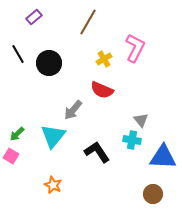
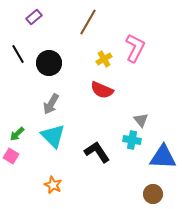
gray arrow: moved 22 px left, 6 px up; rotated 10 degrees counterclockwise
cyan triangle: rotated 24 degrees counterclockwise
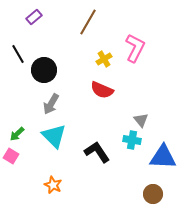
black circle: moved 5 px left, 7 px down
cyan triangle: moved 1 px right
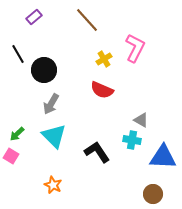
brown line: moved 1 px left, 2 px up; rotated 72 degrees counterclockwise
gray triangle: rotated 21 degrees counterclockwise
